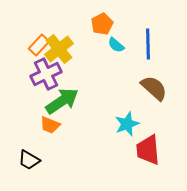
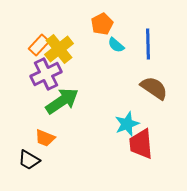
brown semicircle: rotated 8 degrees counterclockwise
orange trapezoid: moved 5 px left, 13 px down
red trapezoid: moved 7 px left, 6 px up
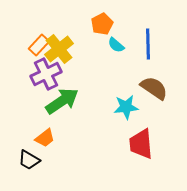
cyan star: moved 1 px left, 17 px up; rotated 15 degrees clockwise
orange trapezoid: rotated 60 degrees counterclockwise
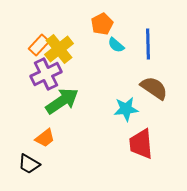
cyan star: moved 2 px down
black trapezoid: moved 4 px down
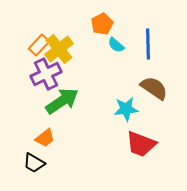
red trapezoid: rotated 64 degrees counterclockwise
black trapezoid: moved 5 px right, 1 px up
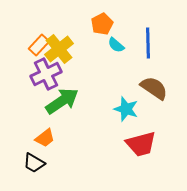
blue line: moved 1 px up
cyan star: rotated 25 degrees clockwise
red trapezoid: rotated 36 degrees counterclockwise
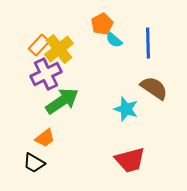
cyan semicircle: moved 2 px left, 5 px up
red trapezoid: moved 11 px left, 16 px down
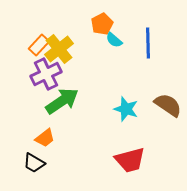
brown semicircle: moved 14 px right, 17 px down
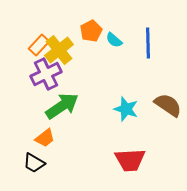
orange pentagon: moved 11 px left, 7 px down
yellow cross: moved 1 px down
green arrow: moved 5 px down
red trapezoid: rotated 12 degrees clockwise
